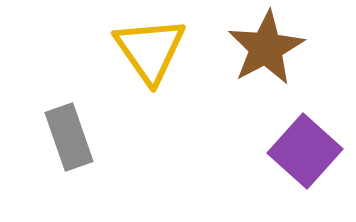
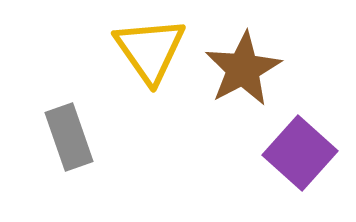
brown star: moved 23 px left, 21 px down
purple square: moved 5 px left, 2 px down
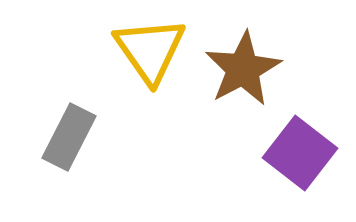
gray rectangle: rotated 46 degrees clockwise
purple square: rotated 4 degrees counterclockwise
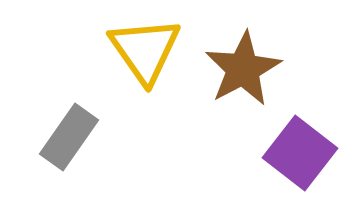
yellow triangle: moved 5 px left
gray rectangle: rotated 8 degrees clockwise
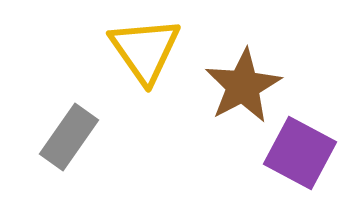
brown star: moved 17 px down
purple square: rotated 10 degrees counterclockwise
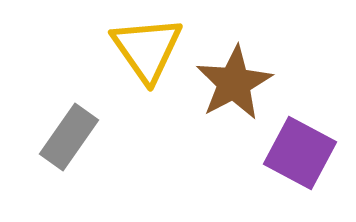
yellow triangle: moved 2 px right, 1 px up
brown star: moved 9 px left, 3 px up
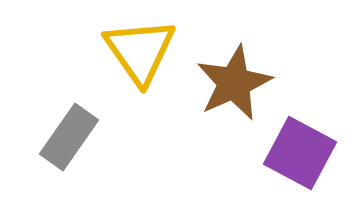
yellow triangle: moved 7 px left, 2 px down
brown star: rotated 4 degrees clockwise
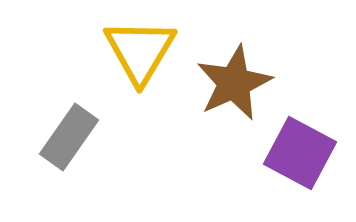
yellow triangle: rotated 6 degrees clockwise
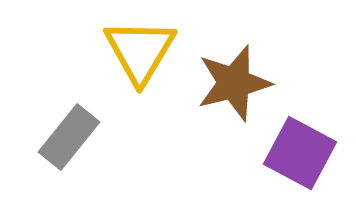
brown star: rotated 10 degrees clockwise
gray rectangle: rotated 4 degrees clockwise
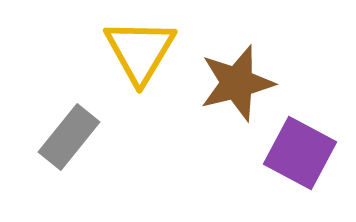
brown star: moved 3 px right
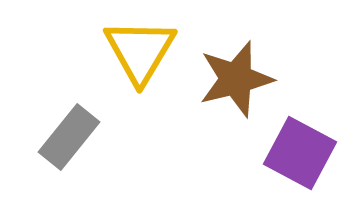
brown star: moved 1 px left, 4 px up
